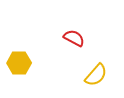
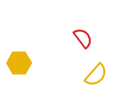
red semicircle: moved 9 px right; rotated 25 degrees clockwise
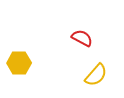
red semicircle: moved 1 px left; rotated 25 degrees counterclockwise
